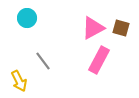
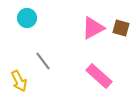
pink rectangle: moved 16 px down; rotated 76 degrees counterclockwise
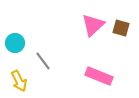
cyan circle: moved 12 px left, 25 px down
pink triangle: moved 3 px up; rotated 15 degrees counterclockwise
pink rectangle: rotated 20 degrees counterclockwise
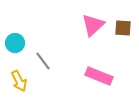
brown square: moved 2 px right; rotated 12 degrees counterclockwise
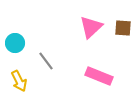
pink triangle: moved 2 px left, 2 px down
gray line: moved 3 px right
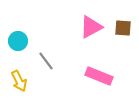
pink triangle: rotated 15 degrees clockwise
cyan circle: moved 3 px right, 2 px up
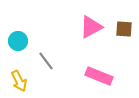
brown square: moved 1 px right, 1 px down
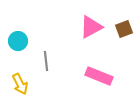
brown square: rotated 24 degrees counterclockwise
gray line: rotated 30 degrees clockwise
yellow arrow: moved 1 px right, 3 px down
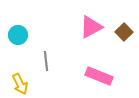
brown square: moved 3 px down; rotated 24 degrees counterclockwise
cyan circle: moved 6 px up
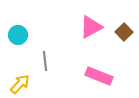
gray line: moved 1 px left
yellow arrow: rotated 110 degrees counterclockwise
